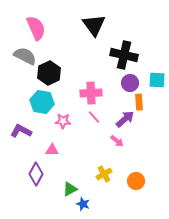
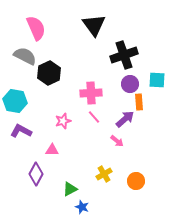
black cross: rotated 32 degrees counterclockwise
purple circle: moved 1 px down
cyan hexagon: moved 27 px left, 1 px up
pink star: rotated 21 degrees counterclockwise
blue star: moved 1 px left, 3 px down
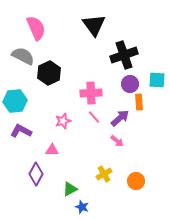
gray semicircle: moved 2 px left
cyan hexagon: rotated 15 degrees counterclockwise
purple arrow: moved 5 px left, 1 px up
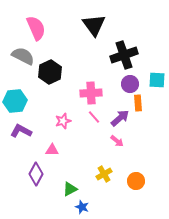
black hexagon: moved 1 px right, 1 px up
orange rectangle: moved 1 px left, 1 px down
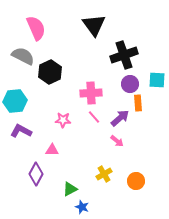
pink star: moved 1 px up; rotated 21 degrees clockwise
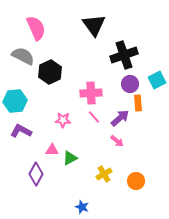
cyan square: rotated 30 degrees counterclockwise
green triangle: moved 31 px up
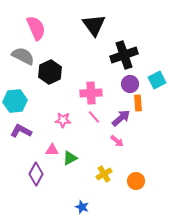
purple arrow: moved 1 px right
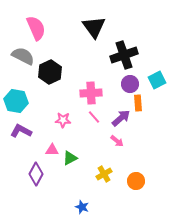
black triangle: moved 2 px down
cyan hexagon: moved 1 px right; rotated 15 degrees clockwise
